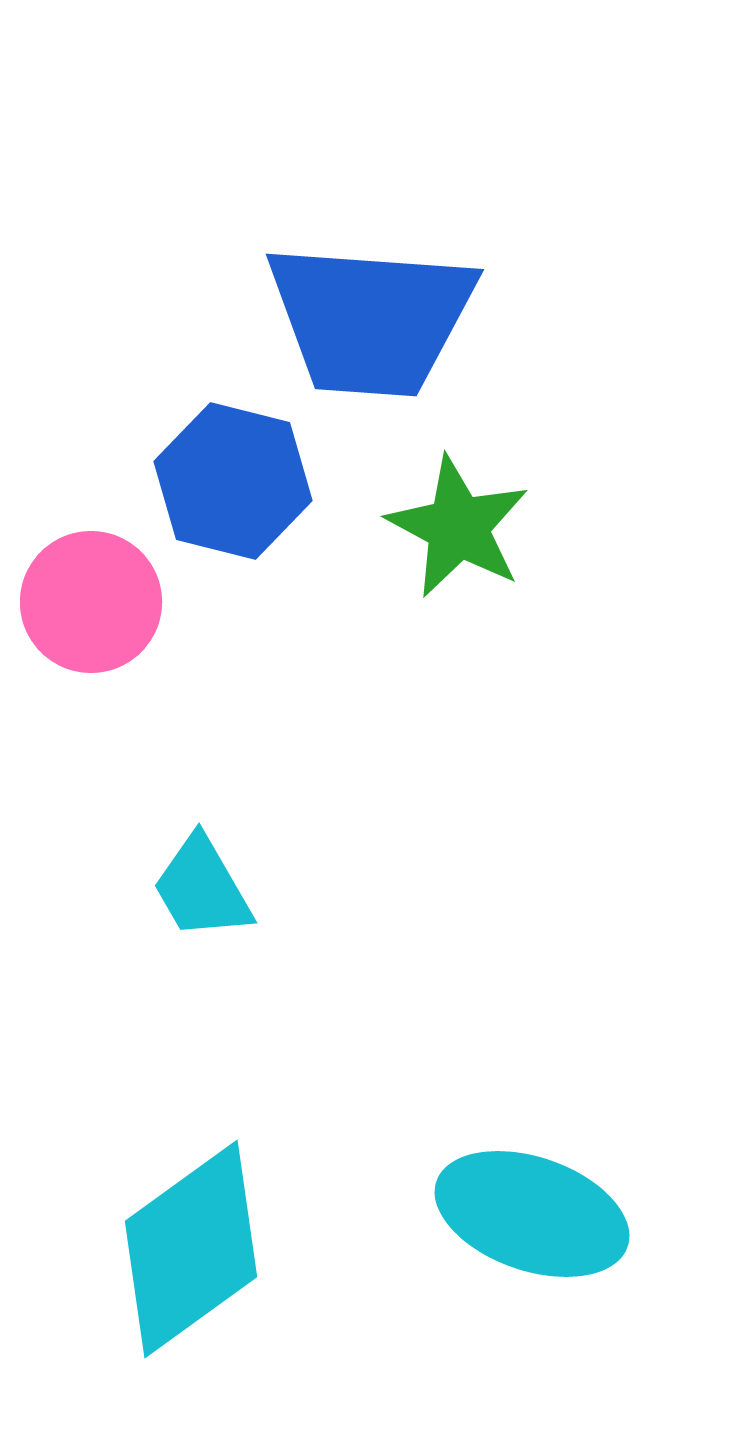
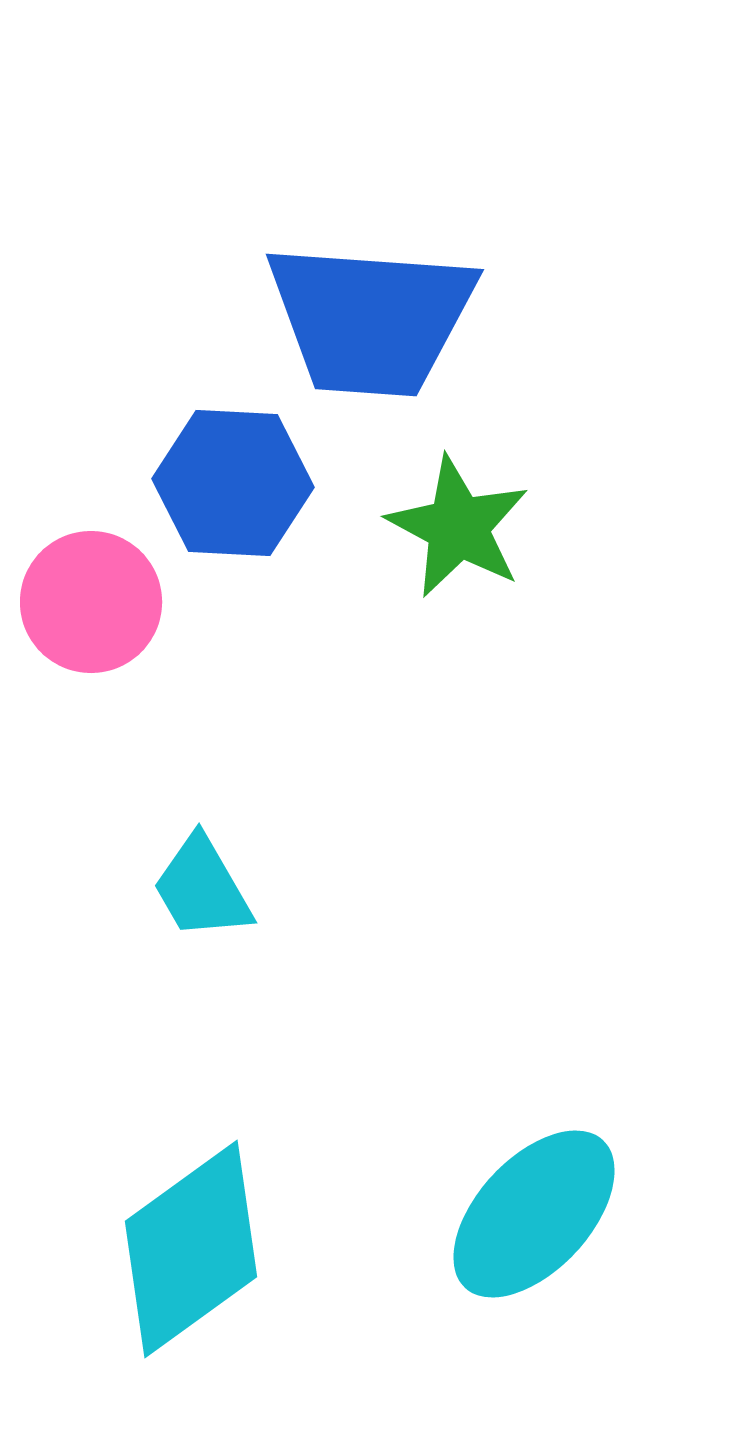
blue hexagon: moved 2 px down; rotated 11 degrees counterclockwise
cyan ellipse: moved 2 px right; rotated 66 degrees counterclockwise
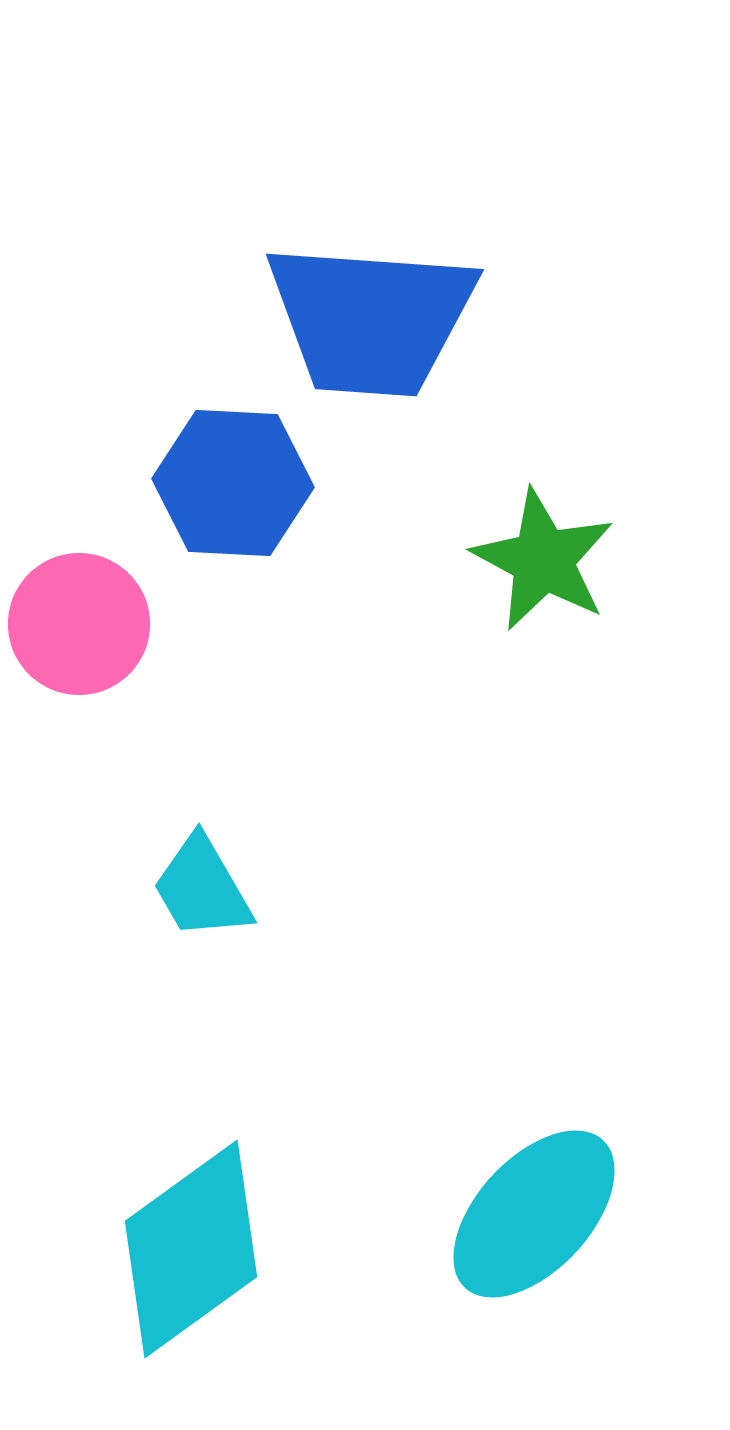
green star: moved 85 px right, 33 px down
pink circle: moved 12 px left, 22 px down
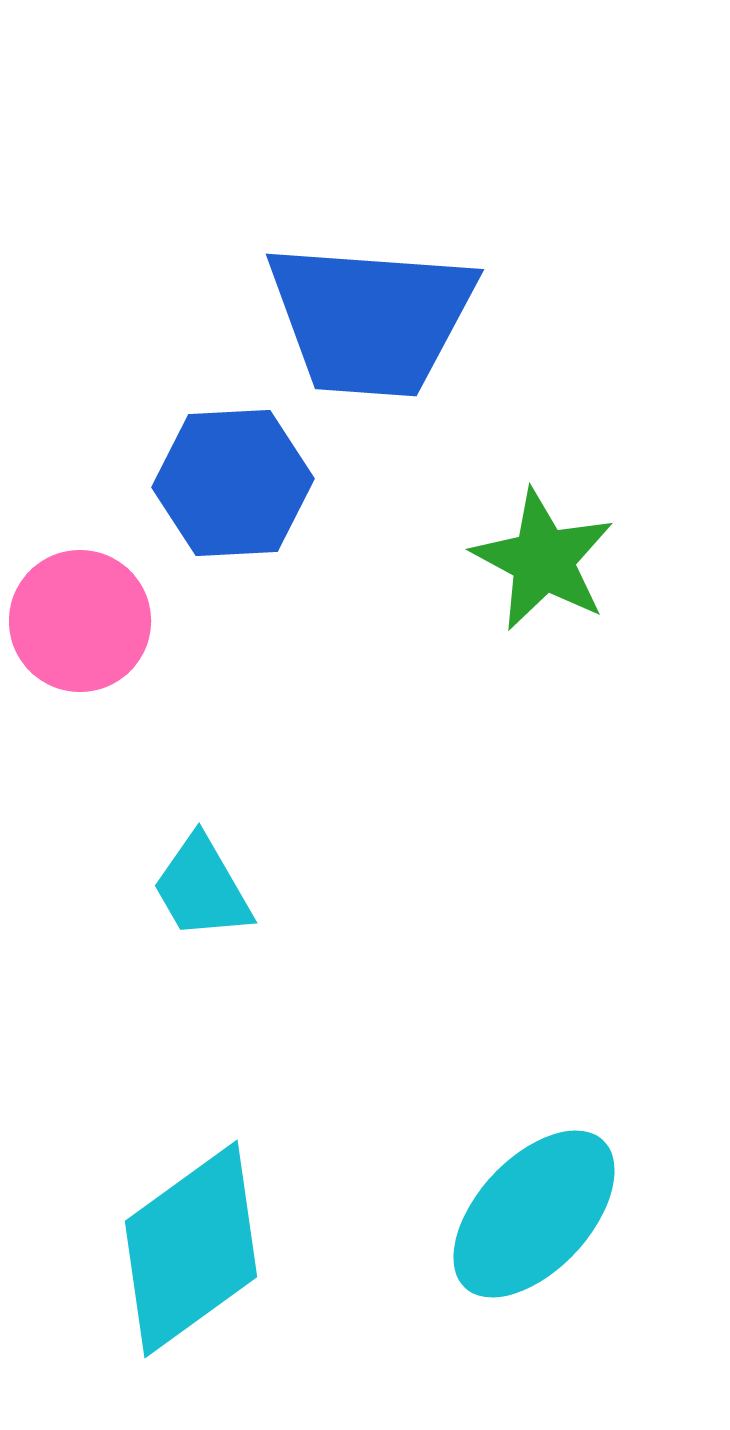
blue hexagon: rotated 6 degrees counterclockwise
pink circle: moved 1 px right, 3 px up
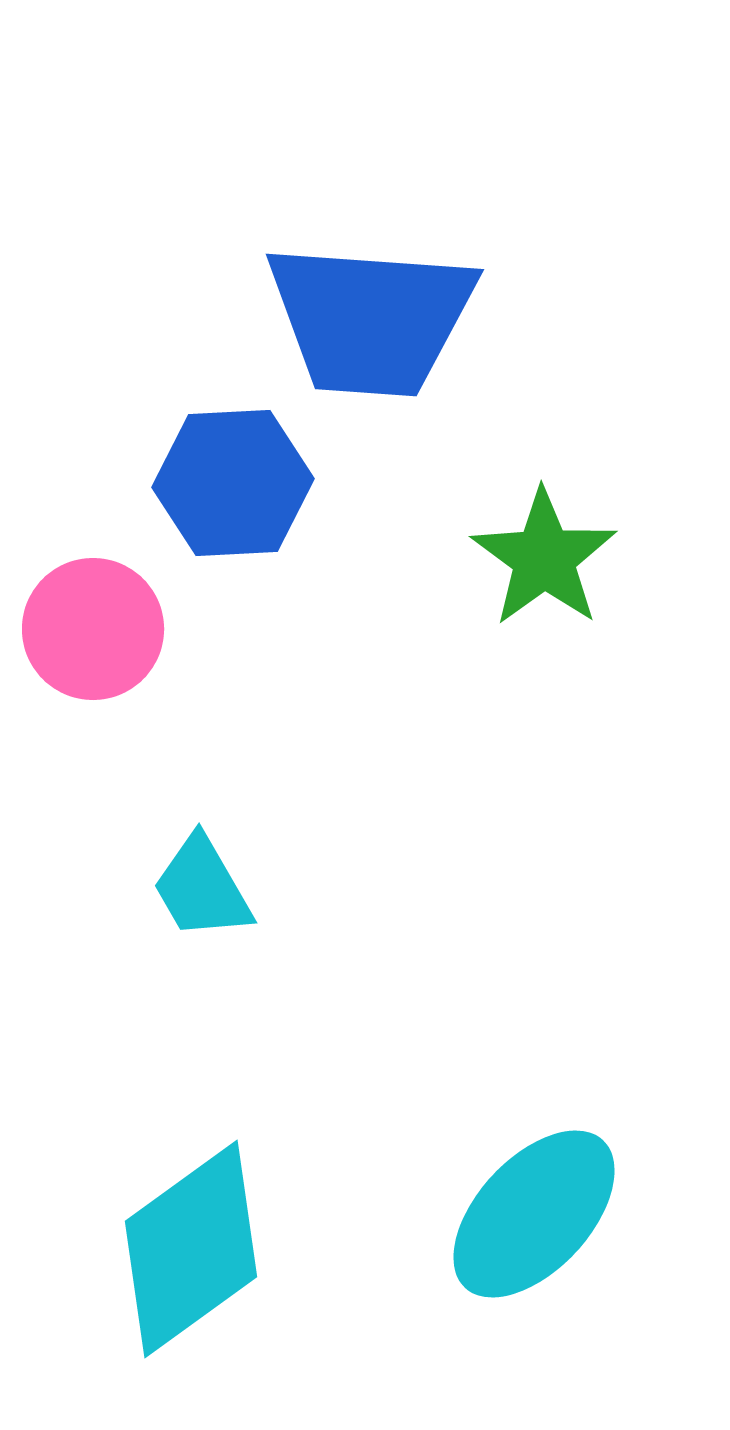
green star: moved 1 px right, 2 px up; rotated 8 degrees clockwise
pink circle: moved 13 px right, 8 px down
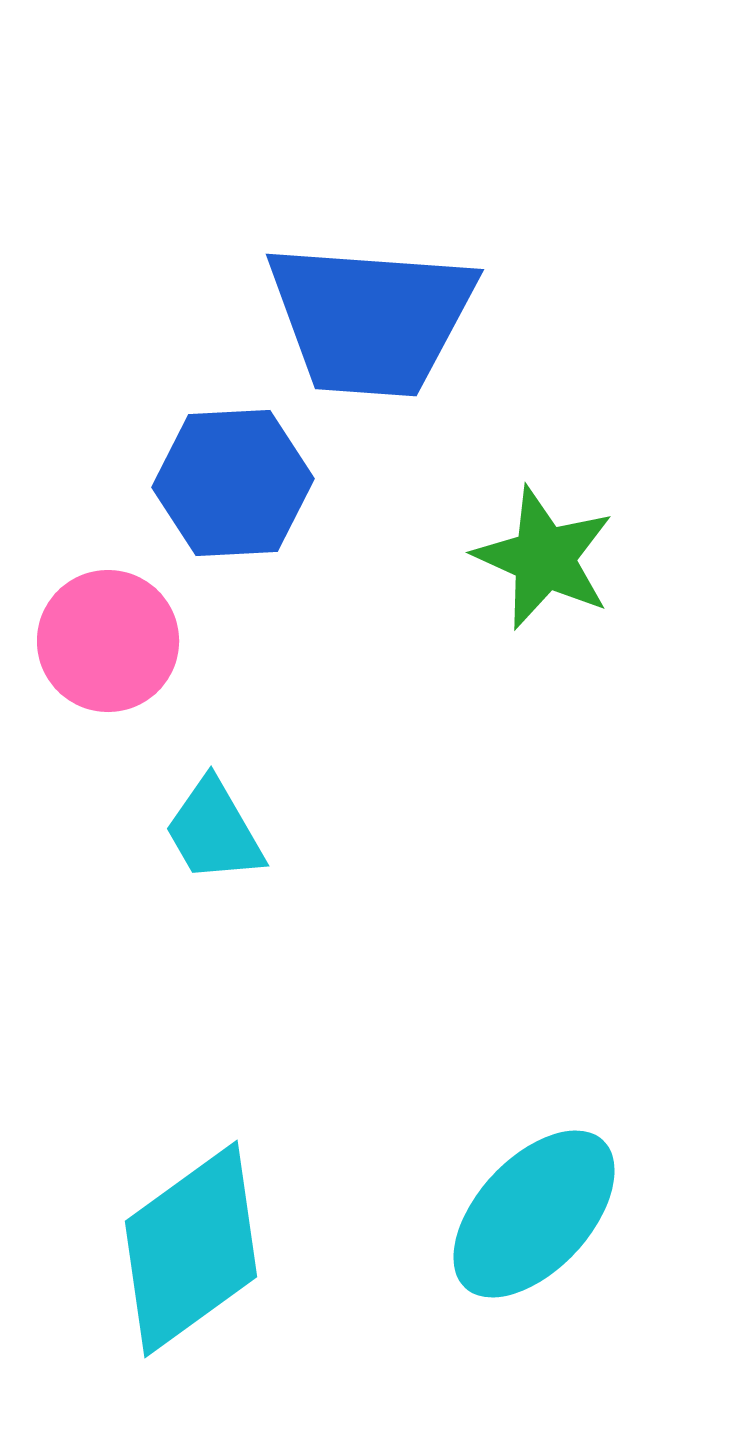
green star: rotated 12 degrees counterclockwise
pink circle: moved 15 px right, 12 px down
cyan trapezoid: moved 12 px right, 57 px up
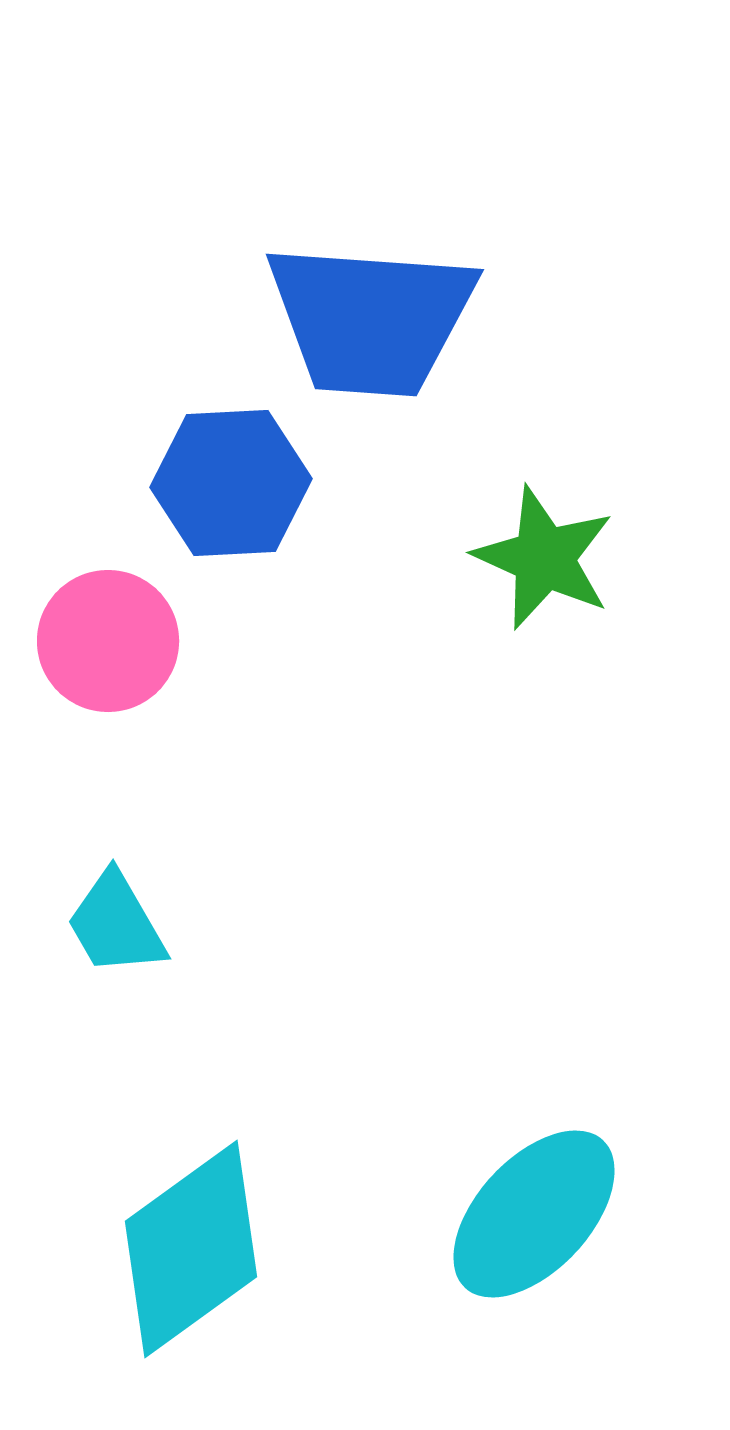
blue hexagon: moved 2 px left
cyan trapezoid: moved 98 px left, 93 px down
